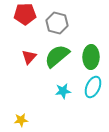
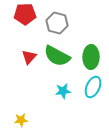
green semicircle: rotated 112 degrees counterclockwise
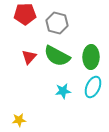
yellow star: moved 2 px left
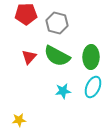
red pentagon: moved 1 px right
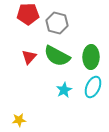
red pentagon: moved 2 px right
cyan star: moved 1 px right, 1 px up; rotated 21 degrees counterclockwise
